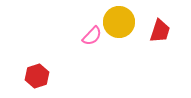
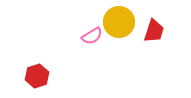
red trapezoid: moved 6 px left
pink semicircle: rotated 15 degrees clockwise
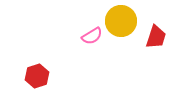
yellow circle: moved 2 px right, 1 px up
red trapezoid: moved 2 px right, 6 px down
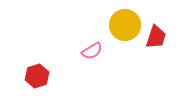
yellow circle: moved 4 px right, 4 px down
pink semicircle: moved 15 px down
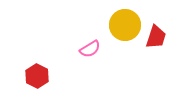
pink semicircle: moved 2 px left, 2 px up
red hexagon: rotated 15 degrees counterclockwise
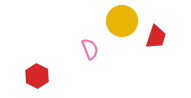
yellow circle: moved 3 px left, 4 px up
pink semicircle: rotated 80 degrees counterclockwise
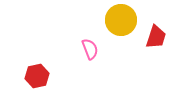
yellow circle: moved 1 px left, 1 px up
red hexagon: rotated 20 degrees clockwise
